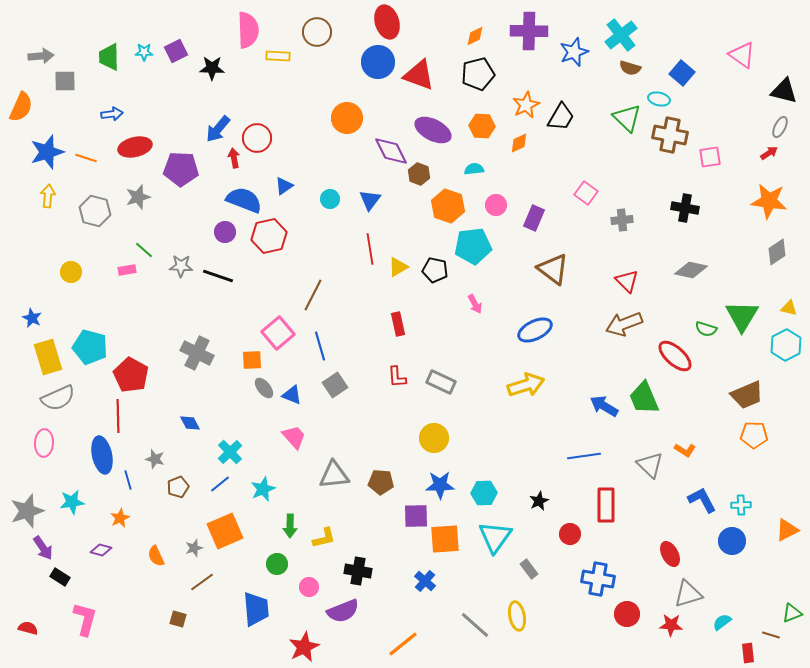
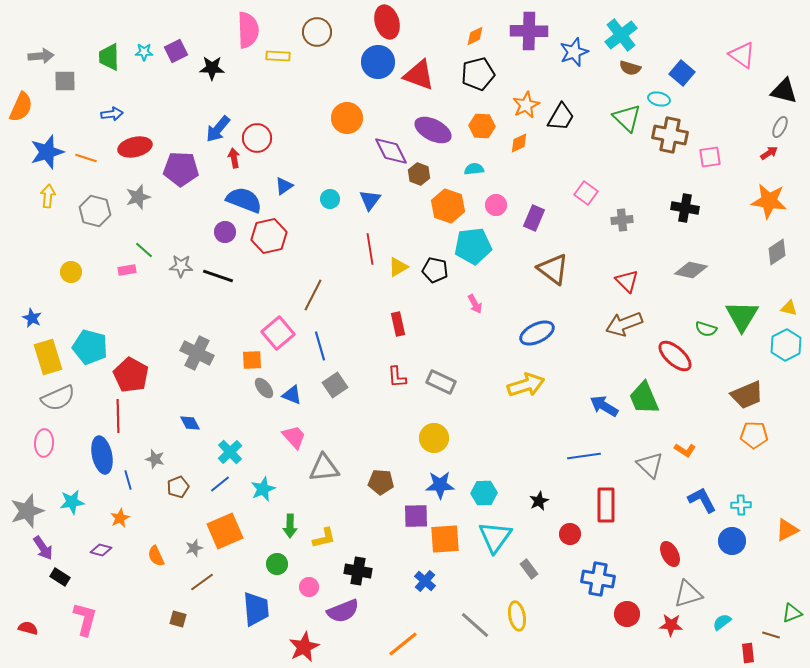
blue ellipse at (535, 330): moved 2 px right, 3 px down
gray triangle at (334, 475): moved 10 px left, 7 px up
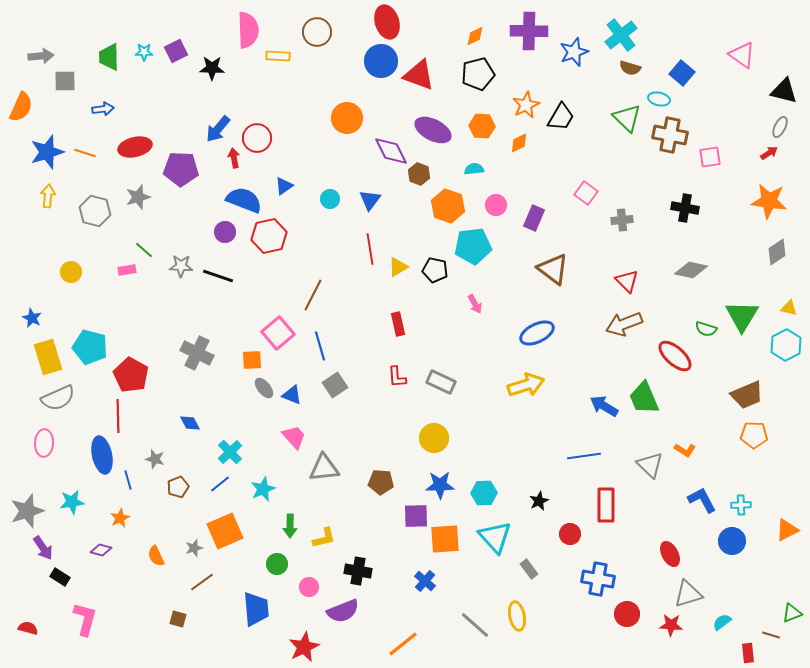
blue circle at (378, 62): moved 3 px right, 1 px up
blue arrow at (112, 114): moved 9 px left, 5 px up
orange line at (86, 158): moved 1 px left, 5 px up
cyan triangle at (495, 537): rotated 18 degrees counterclockwise
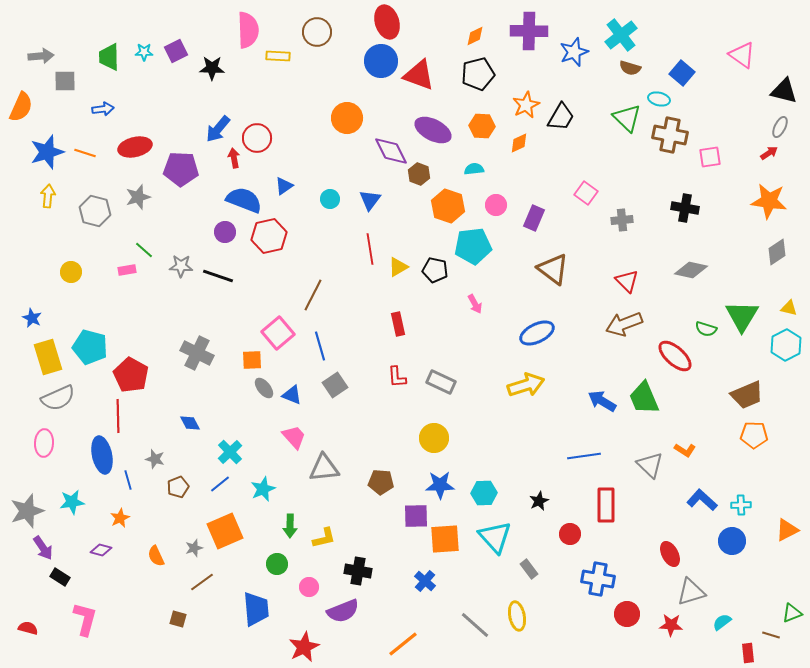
blue arrow at (604, 406): moved 2 px left, 5 px up
blue L-shape at (702, 500): rotated 20 degrees counterclockwise
gray triangle at (688, 594): moved 3 px right, 2 px up
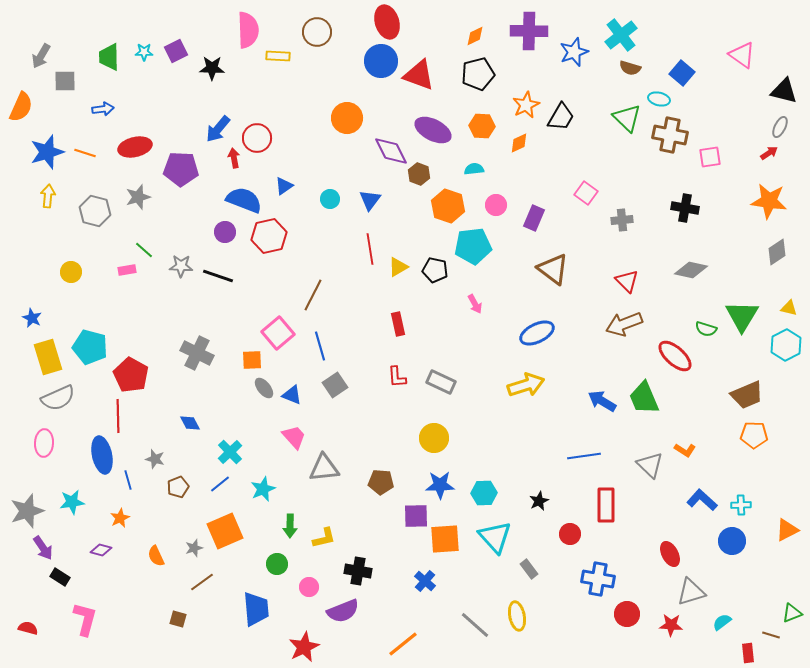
gray arrow at (41, 56): rotated 125 degrees clockwise
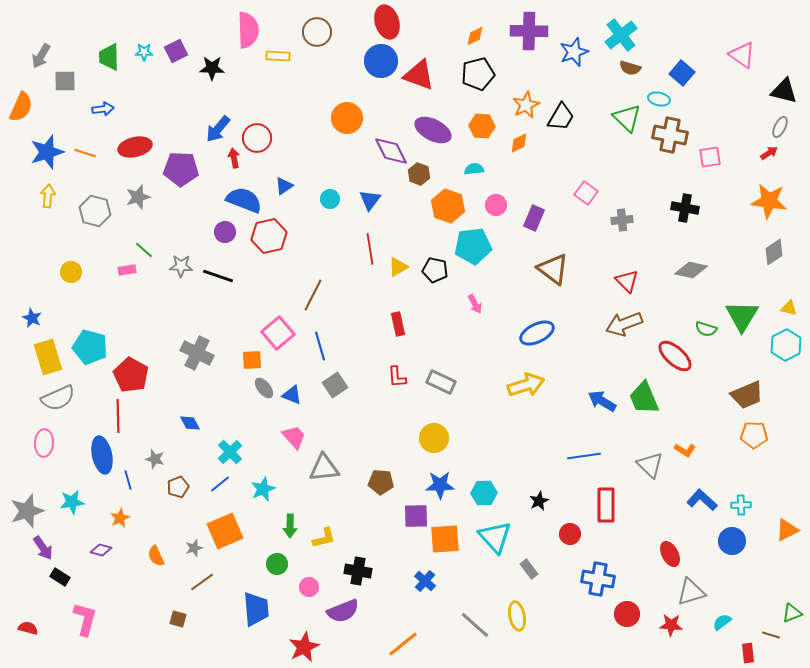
gray diamond at (777, 252): moved 3 px left
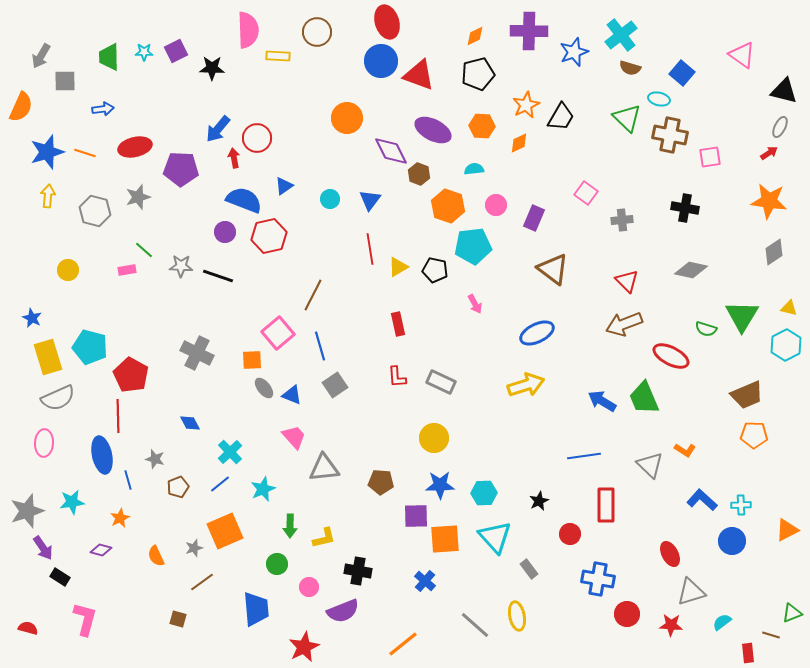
yellow circle at (71, 272): moved 3 px left, 2 px up
red ellipse at (675, 356): moved 4 px left; rotated 15 degrees counterclockwise
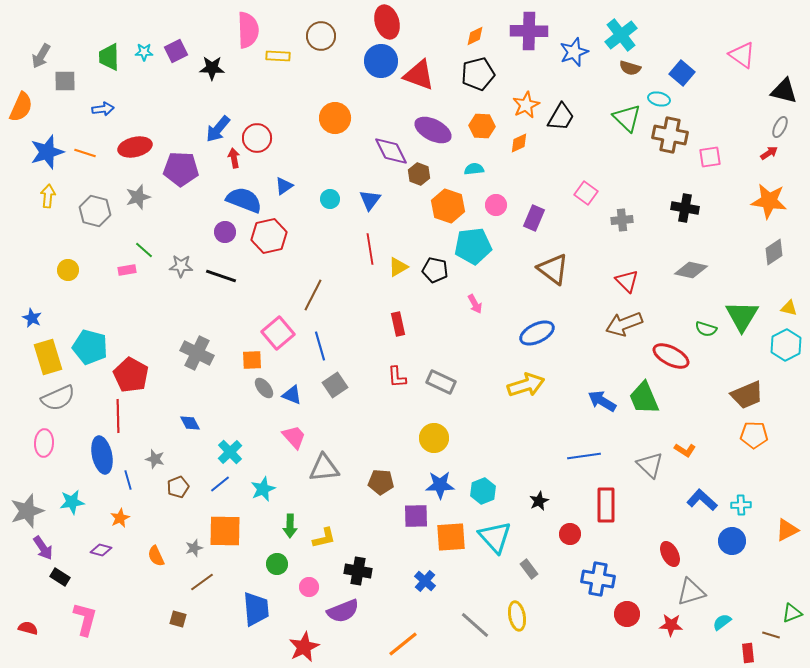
brown circle at (317, 32): moved 4 px right, 4 px down
orange circle at (347, 118): moved 12 px left
black line at (218, 276): moved 3 px right
cyan hexagon at (484, 493): moved 1 px left, 2 px up; rotated 20 degrees counterclockwise
orange square at (225, 531): rotated 24 degrees clockwise
orange square at (445, 539): moved 6 px right, 2 px up
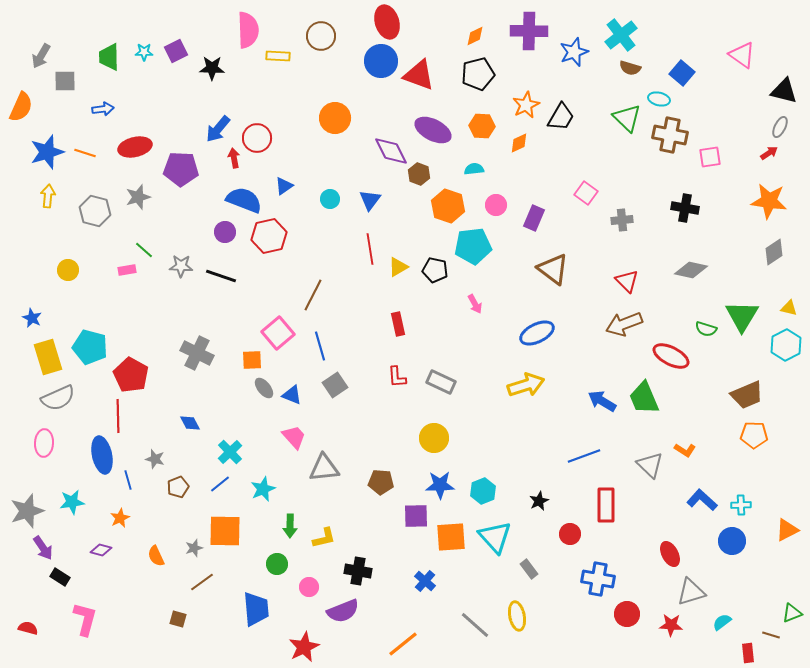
blue line at (584, 456): rotated 12 degrees counterclockwise
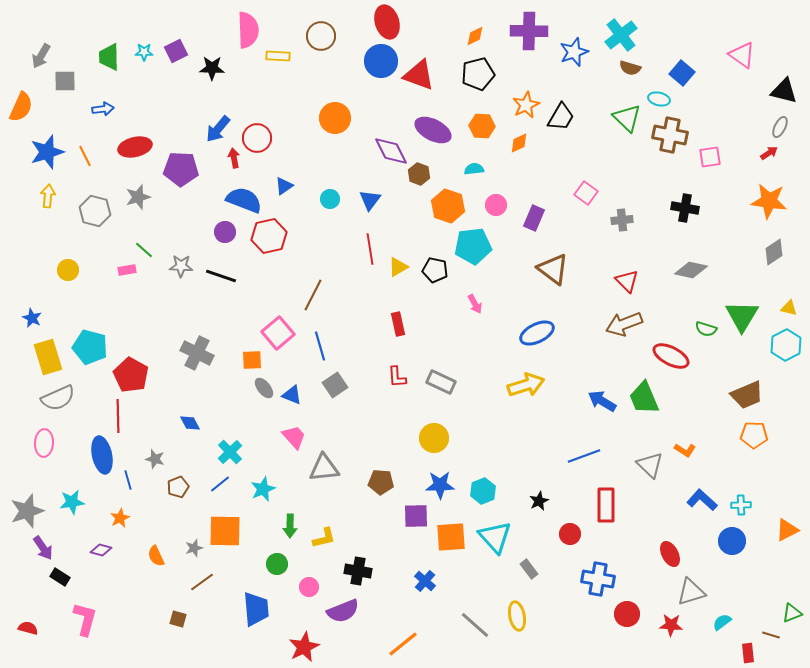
orange line at (85, 153): moved 3 px down; rotated 45 degrees clockwise
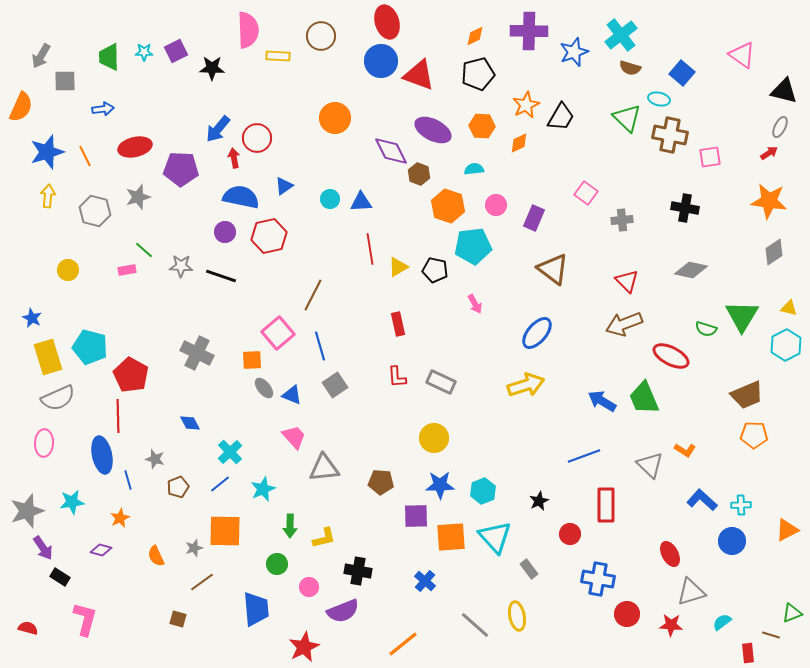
blue semicircle at (244, 200): moved 3 px left, 3 px up; rotated 9 degrees counterclockwise
blue triangle at (370, 200): moved 9 px left, 2 px down; rotated 50 degrees clockwise
blue ellipse at (537, 333): rotated 24 degrees counterclockwise
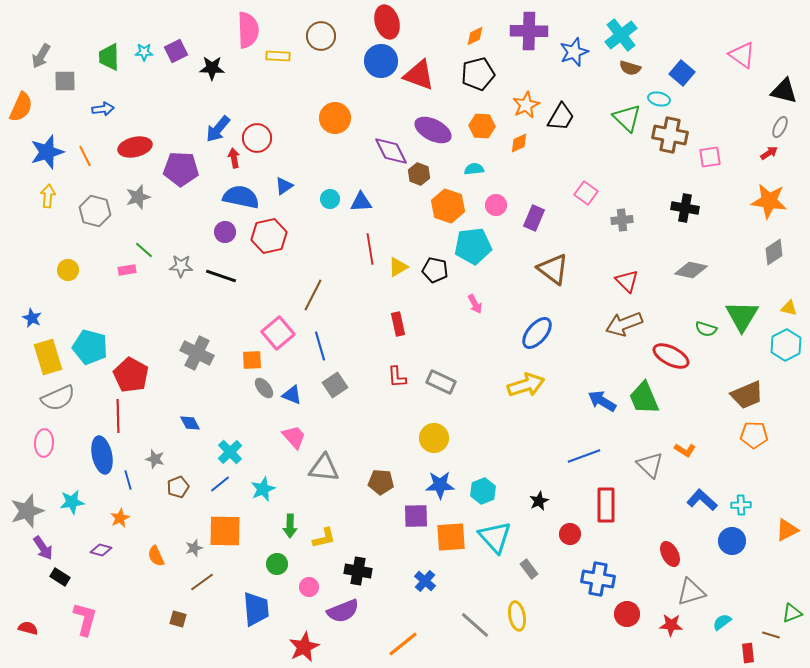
gray triangle at (324, 468): rotated 12 degrees clockwise
